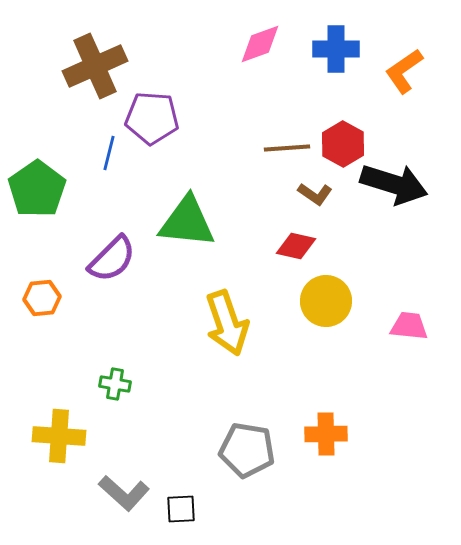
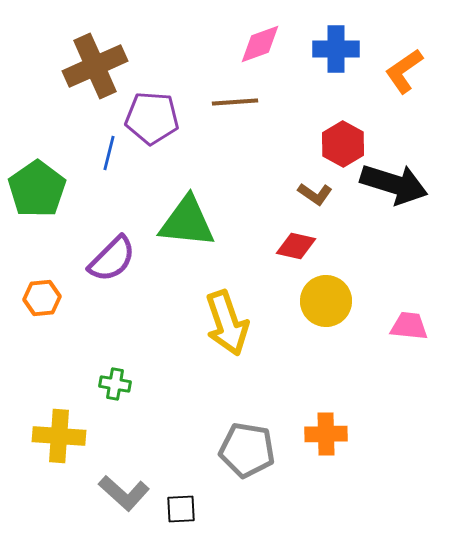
brown line: moved 52 px left, 46 px up
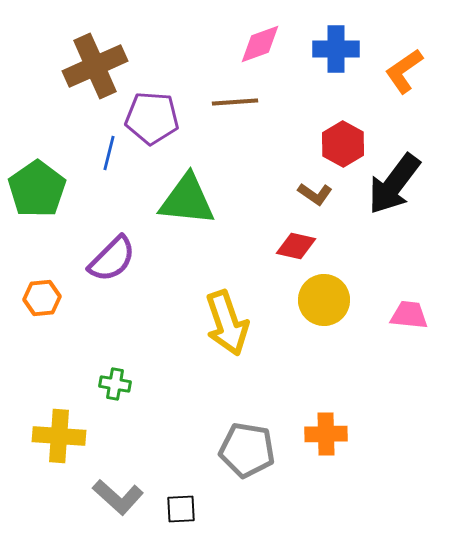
black arrow: rotated 110 degrees clockwise
green triangle: moved 22 px up
yellow circle: moved 2 px left, 1 px up
pink trapezoid: moved 11 px up
gray L-shape: moved 6 px left, 4 px down
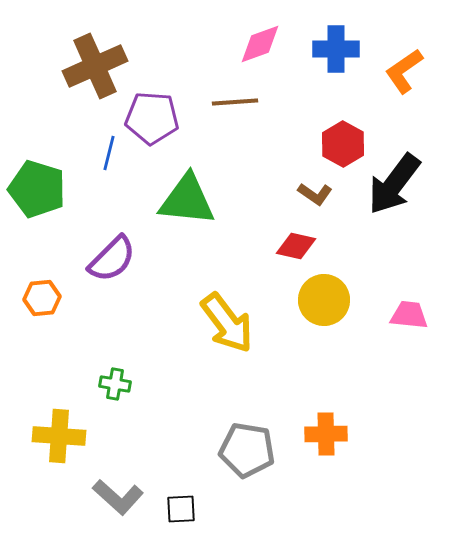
green pentagon: rotated 20 degrees counterclockwise
yellow arrow: rotated 18 degrees counterclockwise
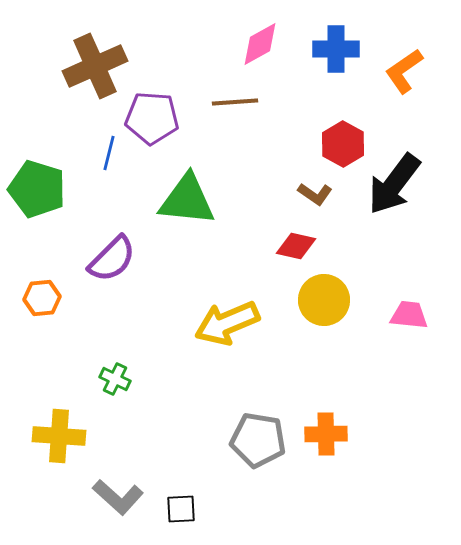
pink diamond: rotated 9 degrees counterclockwise
yellow arrow: rotated 104 degrees clockwise
green cross: moved 5 px up; rotated 16 degrees clockwise
gray pentagon: moved 11 px right, 10 px up
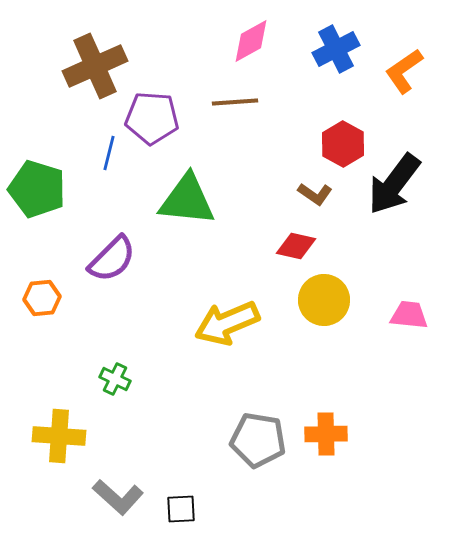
pink diamond: moved 9 px left, 3 px up
blue cross: rotated 27 degrees counterclockwise
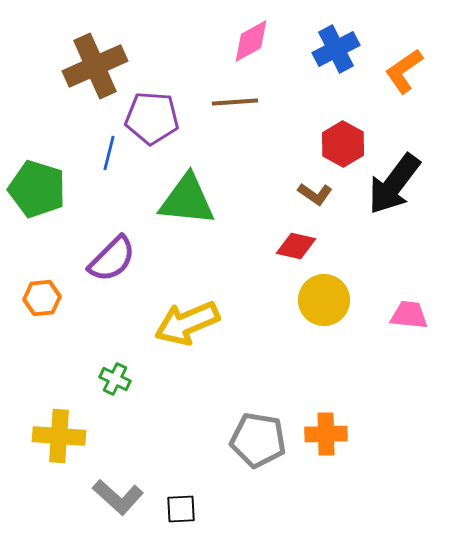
yellow arrow: moved 40 px left
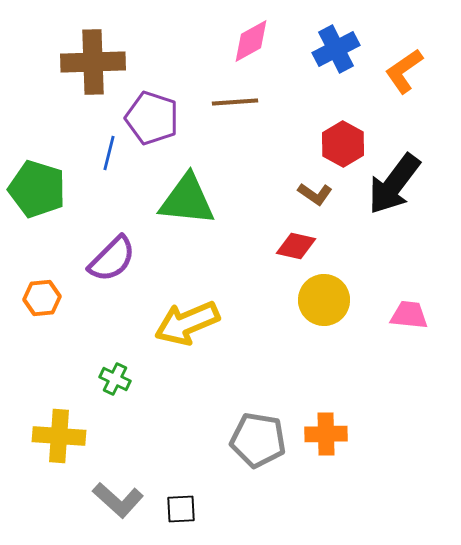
brown cross: moved 2 px left, 4 px up; rotated 22 degrees clockwise
purple pentagon: rotated 14 degrees clockwise
gray L-shape: moved 3 px down
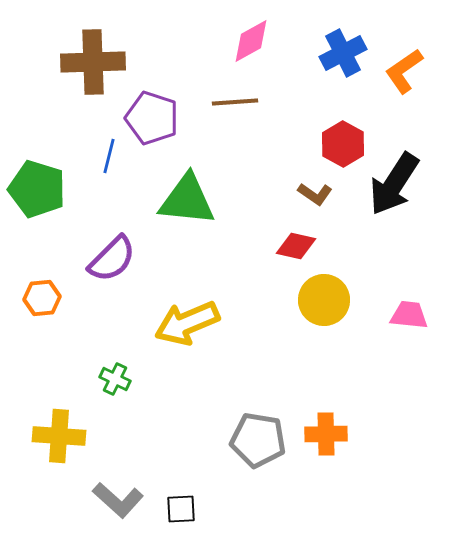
blue cross: moved 7 px right, 4 px down
blue line: moved 3 px down
black arrow: rotated 4 degrees counterclockwise
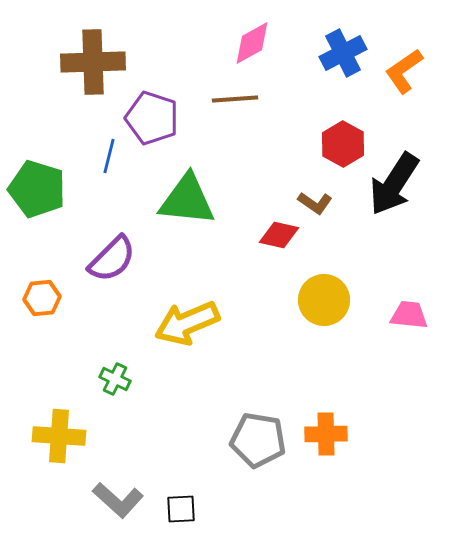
pink diamond: moved 1 px right, 2 px down
brown line: moved 3 px up
brown L-shape: moved 9 px down
red diamond: moved 17 px left, 11 px up
